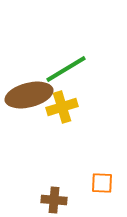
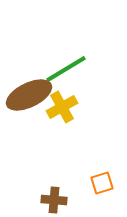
brown ellipse: rotated 12 degrees counterclockwise
yellow cross: rotated 12 degrees counterclockwise
orange square: rotated 20 degrees counterclockwise
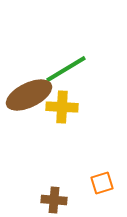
yellow cross: rotated 32 degrees clockwise
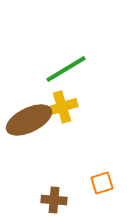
brown ellipse: moved 25 px down
yellow cross: rotated 20 degrees counterclockwise
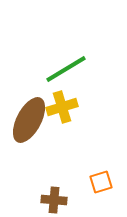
brown ellipse: rotated 36 degrees counterclockwise
orange square: moved 1 px left, 1 px up
